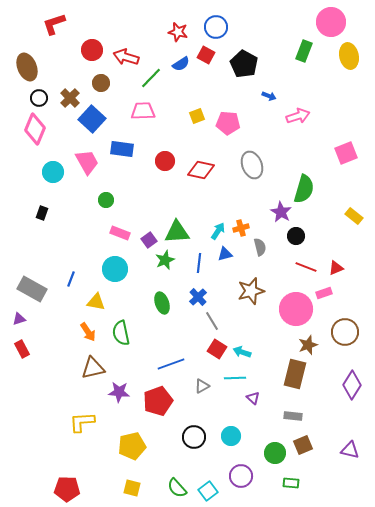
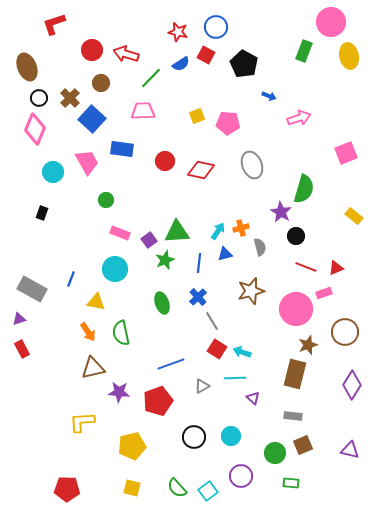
red arrow at (126, 57): moved 3 px up
pink arrow at (298, 116): moved 1 px right, 2 px down
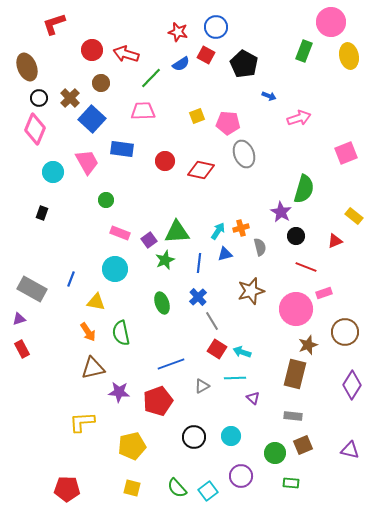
gray ellipse at (252, 165): moved 8 px left, 11 px up
red triangle at (336, 268): moved 1 px left, 27 px up
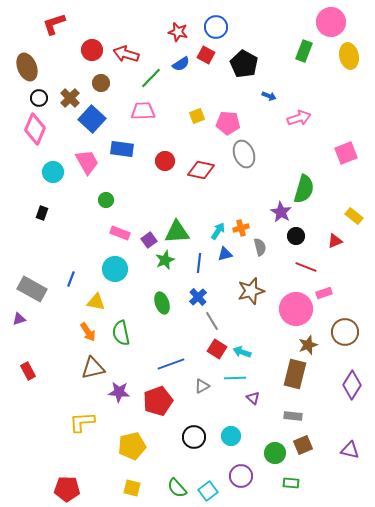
red rectangle at (22, 349): moved 6 px right, 22 px down
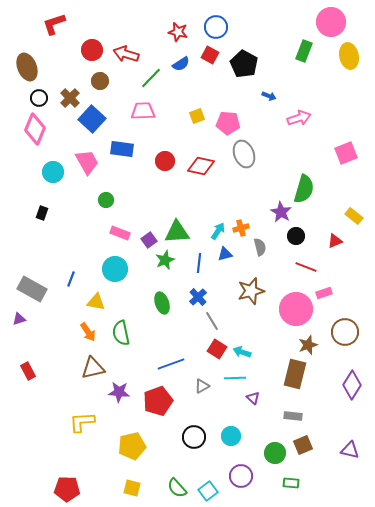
red square at (206, 55): moved 4 px right
brown circle at (101, 83): moved 1 px left, 2 px up
red diamond at (201, 170): moved 4 px up
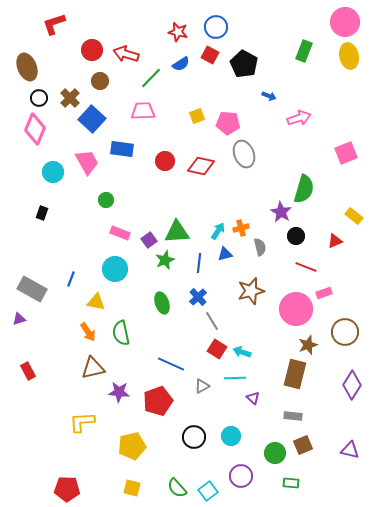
pink circle at (331, 22): moved 14 px right
blue line at (171, 364): rotated 44 degrees clockwise
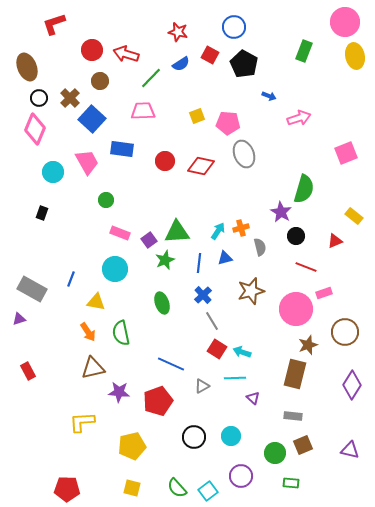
blue circle at (216, 27): moved 18 px right
yellow ellipse at (349, 56): moved 6 px right
blue triangle at (225, 254): moved 4 px down
blue cross at (198, 297): moved 5 px right, 2 px up
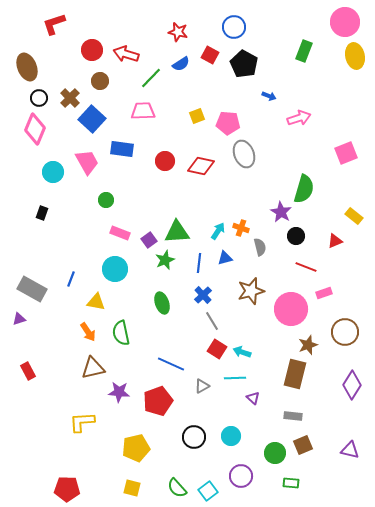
orange cross at (241, 228): rotated 35 degrees clockwise
pink circle at (296, 309): moved 5 px left
yellow pentagon at (132, 446): moved 4 px right, 2 px down
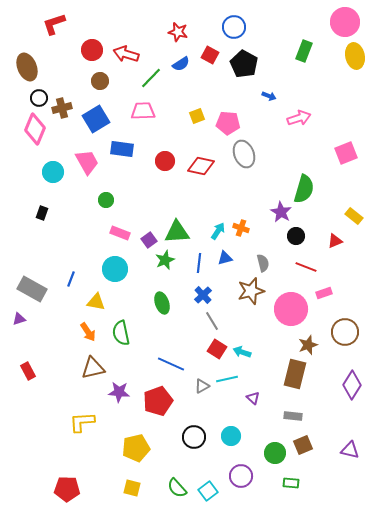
brown cross at (70, 98): moved 8 px left, 10 px down; rotated 30 degrees clockwise
blue square at (92, 119): moved 4 px right; rotated 16 degrees clockwise
gray semicircle at (260, 247): moved 3 px right, 16 px down
cyan line at (235, 378): moved 8 px left, 1 px down; rotated 10 degrees counterclockwise
